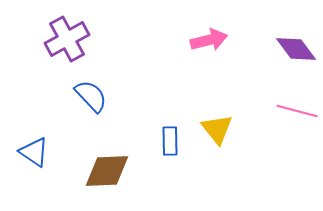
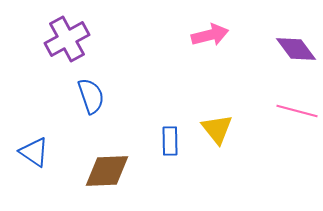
pink arrow: moved 1 px right, 5 px up
blue semicircle: rotated 24 degrees clockwise
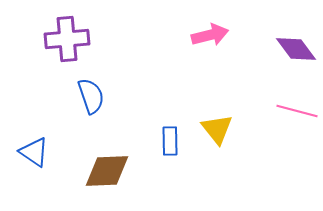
purple cross: rotated 24 degrees clockwise
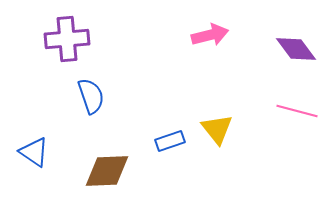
blue rectangle: rotated 72 degrees clockwise
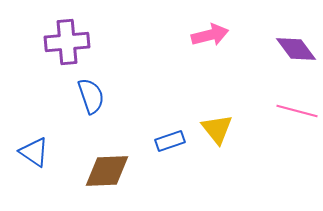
purple cross: moved 3 px down
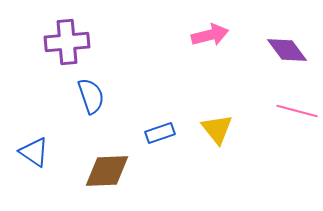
purple diamond: moved 9 px left, 1 px down
blue rectangle: moved 10 px left, 8 px up
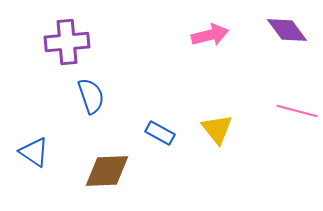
purple diamond: moved 20 px up
blue rectangle: rotated 48 degrees clockwise
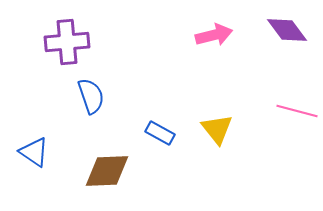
pink arrow: moved 4 px right
